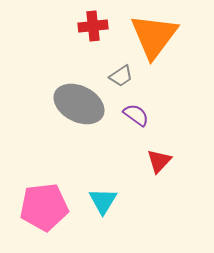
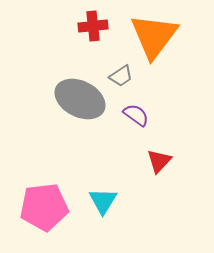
gray ellipse: moved 1 px right, 5 px up
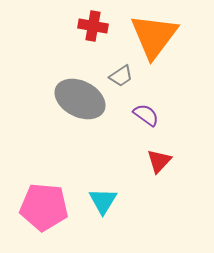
red cross: rotated 16 degrees clockwise
purple semicircle: moved 10 px right
pink pentagon: rotated 12 degrees clockwise
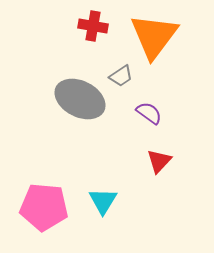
purple semicircle: moved 3 px right, 2 px up
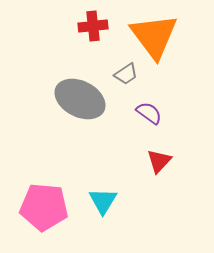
red cross: rotated 16 degrees counterclockwise
orange triangle: rotated 14 degrees counterclockwise
gray trapezoid: moved 5 px right, 2 px up
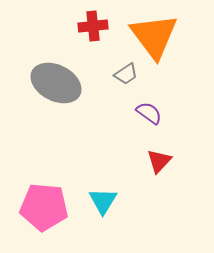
gray ellipse: moved 24 px left, 16 px up
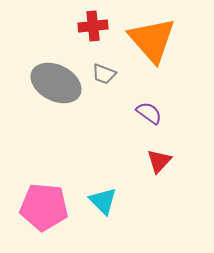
orange triangle: moved 2 px left, 4 px down; rotated 4 degrees counterclockwise
gray trapezoid: moved 22 px left; rotated 55 degrees clockwise
cyan triangle: rotated 16 degrees counterclockwise
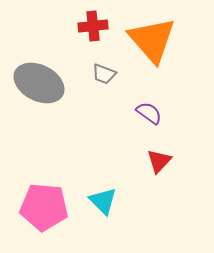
gray ellipse: moved 17 px left
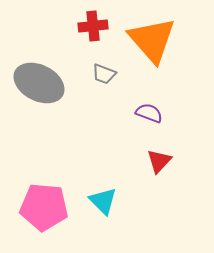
purple semicircle: rotated 16 degrees counterclockwise
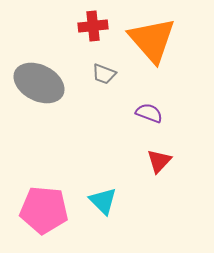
pink pentagon: moved 3 px down
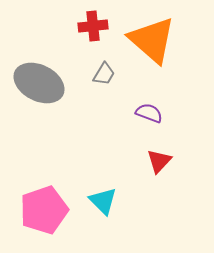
orange triangle: rotated 8 degrees counterclockwise
gray trapezoid: rotated 80 degrees counterclockwise
pink pentagon: rotated 24 degrees counterclockwise
